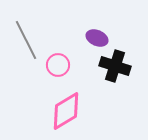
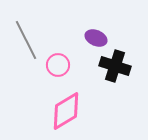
purple ellipse: moved 1 px left
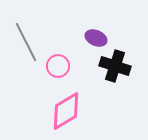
gray line: moved 2 px down
pink circle: moved 1 px down
